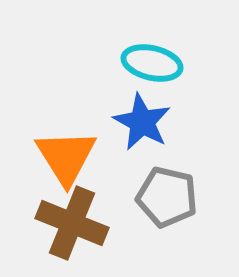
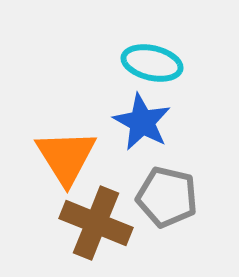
brown cross: moved 24 px right
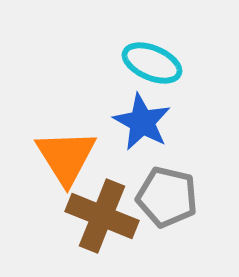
cyan ellipse: rotated 10 degrees clockwise
brown cross: moved 6 px right, 7 px up
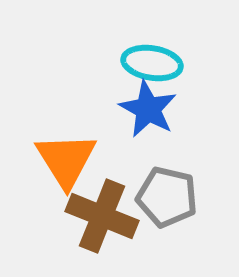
cyan ellipse: rotated 14 degrees counterclockwise
blue star: moved 6 px right, 13 px up
orange triangle: moved 3 px down
